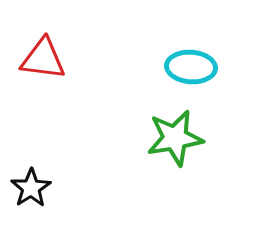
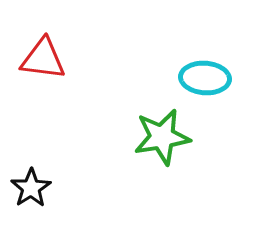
cyan ellipse: moved 14 px right, 11 px down
green star: moved 13 px left, 1 px up
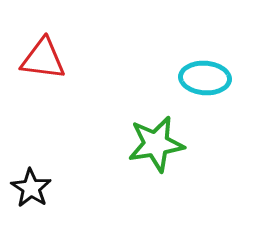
green star: moved 6 px left, 7 px down
black star: rotated 6 degrees counterclockwise
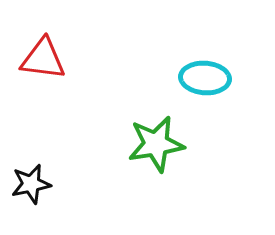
black star: moved 4 px up; rotated 27 degrees clockwise
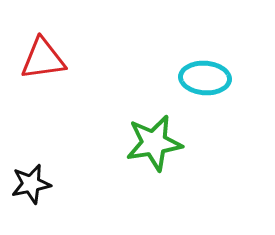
red triangle: rotated 15 degrees counterclockwise
green star: moved 2 px left, 1 px up
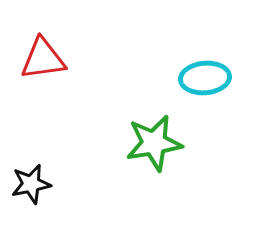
cyan ellipse: rotated 9 degrees counterclockwise
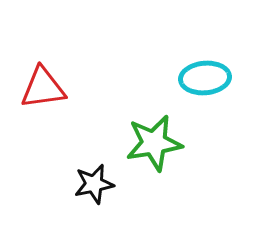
red triangle: moved 29 px down
black star: moved 63 px right
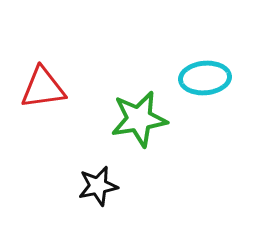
green star: moved 15 px left, 24 px up
black star: moved 4 px right, 2 px down
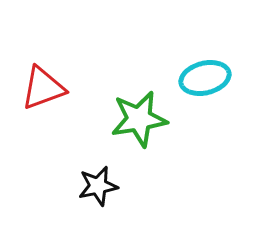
cyan ellipse: rotated 9 degrees counterclockwise
red triangle: rotated 12 degrees counterclockwise
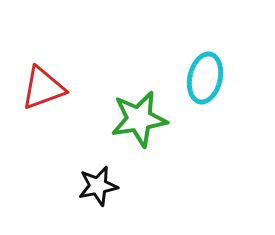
cyan ellipse: rotated 63 degrees counterclockwise
